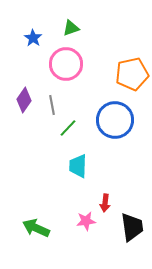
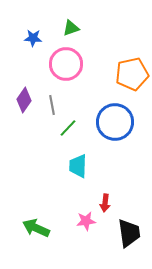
blue star: rotated 30 degrees counterclockwise
blue circle: moved 2 px down
black trapezoid: moved 3 px left, 6 px down
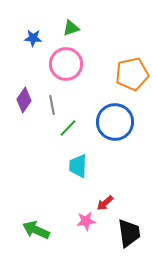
red arrow: rotated 42 degrees clockwise
green arrow: moved 2 px down
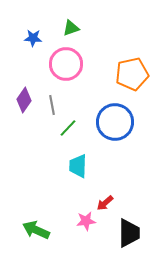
black trapezoid: rotated 8 degrees clockwise
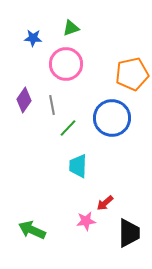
blue circle: moved 3 px left, 4 px up
green arrow: moved 4 px left
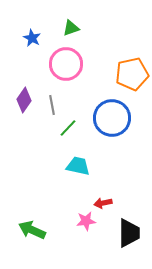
blue star: moved 1 px left; rotated 24 degrees clockwise
cyan trapezoid: rotated 100 degrees clockwise
red arrow: moved 2 px left; rotated 30 degrees clockwise
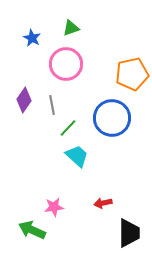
cyan trapezoid: moved 1 px left, 10 px up; rotated 30 degrees clockwise
pink star: moved 32 px left, 14 px up
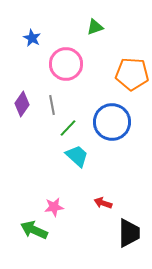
green triangle: moved 24 px right, 1 px up
orange pentagon: rotated 16 degrees clockwise
purple diamond: moved 2 px left, 4 px down
blue circle: moved 4 px down
red arrow: rotated 30 degrees clockwise
green arrow: moved 2 px right
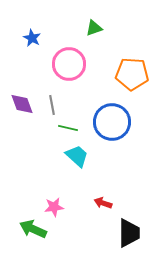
green triangle: moved 1 px left, 1 px down
pink circle: moved 3 px right
purple diamond: rotated 55 degrees counterclockwise
green line: rotated 60 degrees clockwise
green arrow: moved 1 px left, 1 px up
